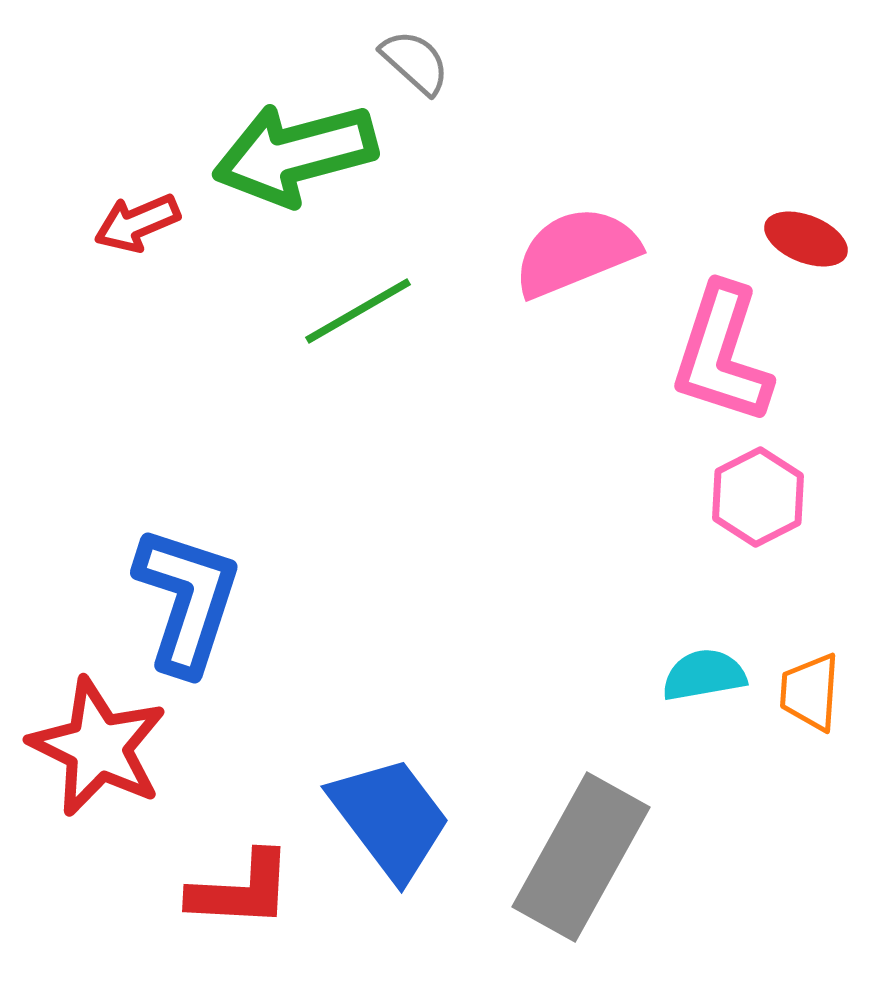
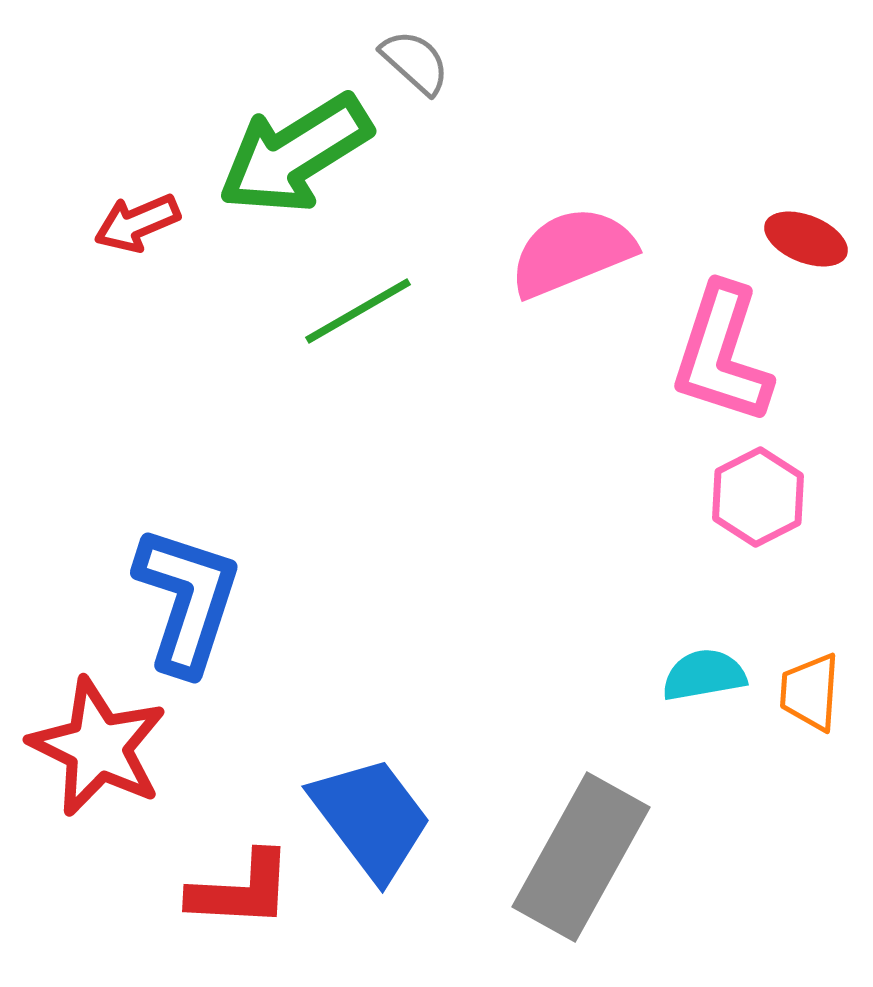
green arrow: rotated 17 degrees counterclockwise
pink semicircle: moved 4 px left
blue trapezoid: moved 19 px left
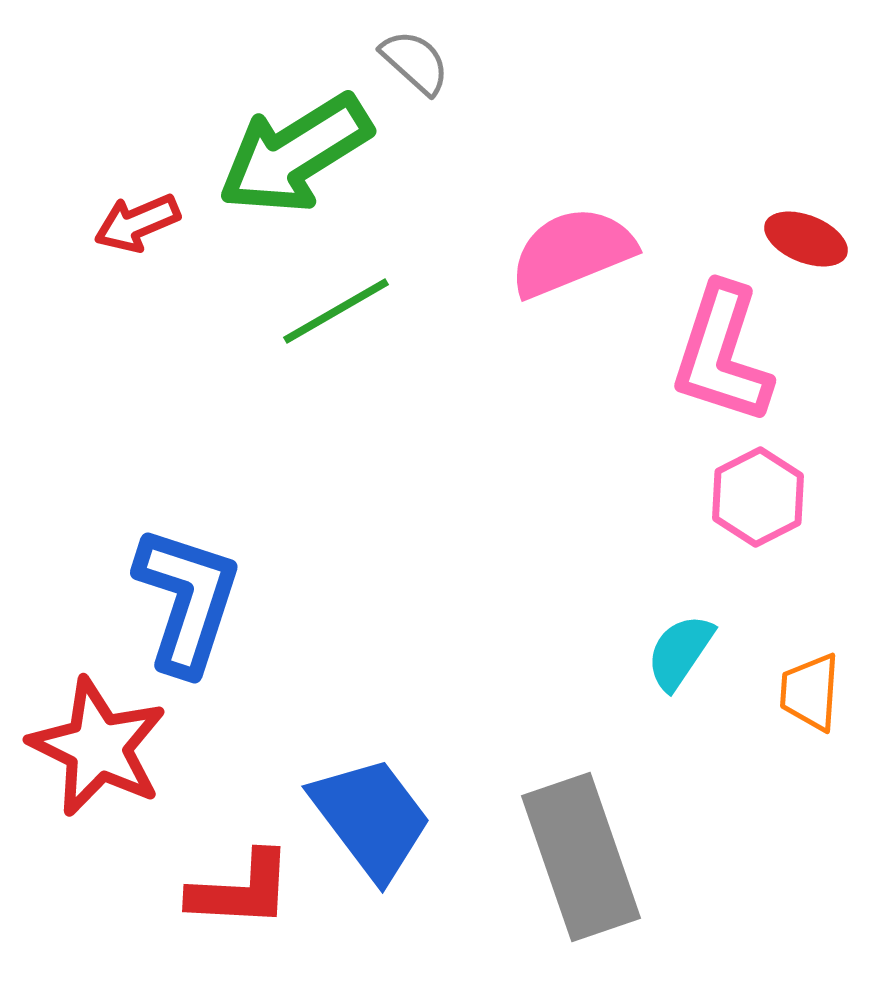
green line: moved 22 px left
cyan semicircle: moved 24 px left, 23 px up; rotated 46 degrees counterclockwise
gray rectangle: rotated 48 degrees counterclockwise
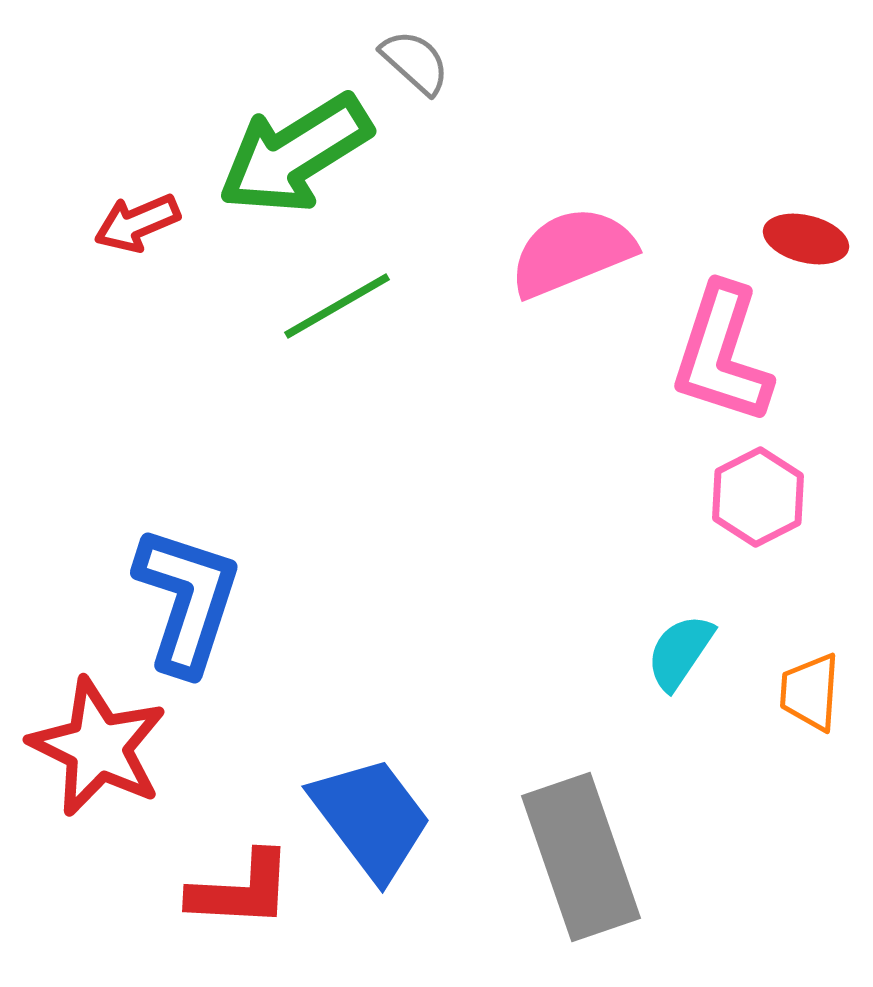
red ellipse: rotated 8 degrees counterclockwise
green line: moved 1 px right, 5 px up
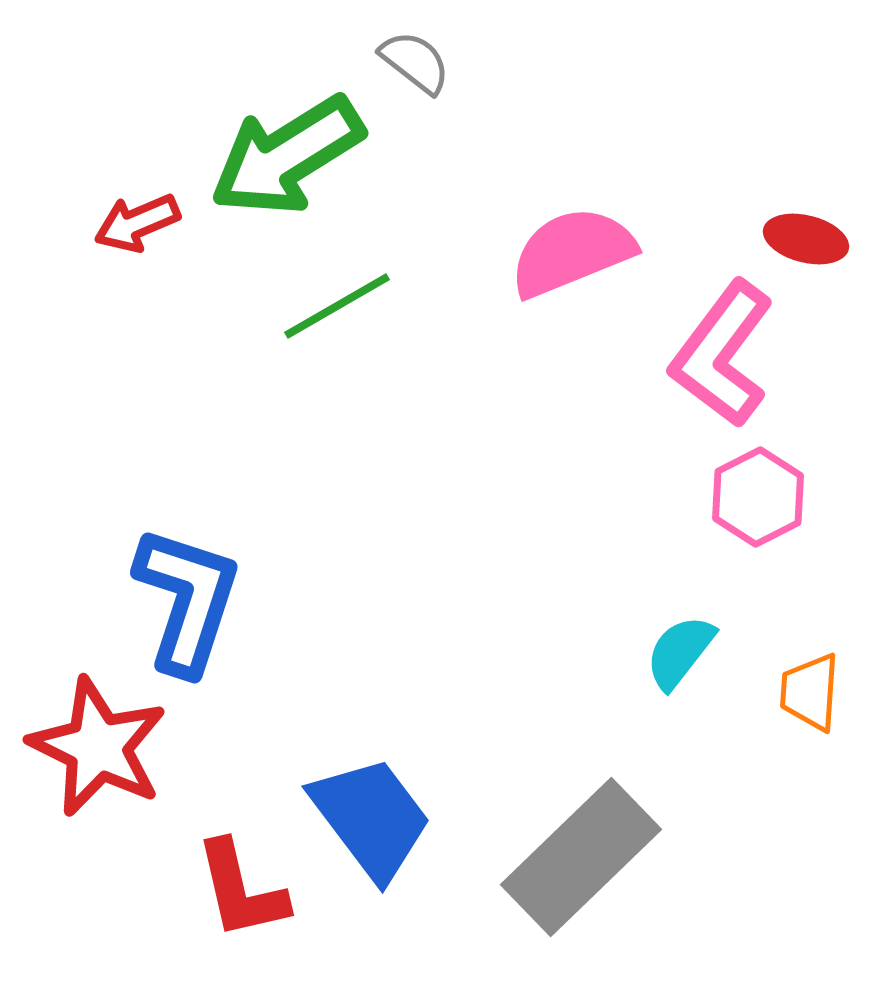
gray semicircle: rotated 4 degrees counterclockwise
green arrow: moved 8 px left, 2 px down
pink L-shape: rotated 19 degrees clockwise
cyan semicircle: rotated 4 degrees clockwise
gray rectangle: rotated 65 degrees clockwise
red L-shape: rotated 74 degrees clockwise
